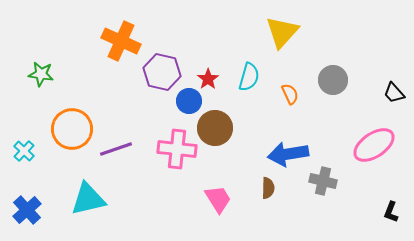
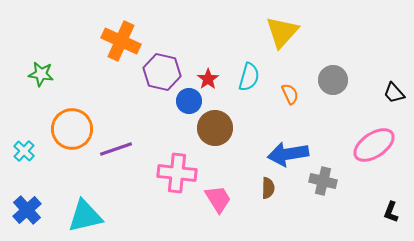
pink cross: moved 24 px down
cyan triangle: moved 3 px left, 17 px down
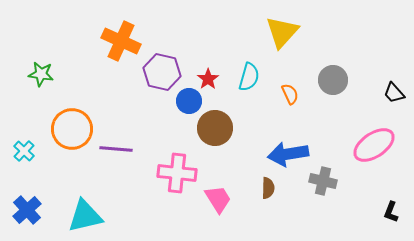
purple line: rotated 24 degrees clockwise
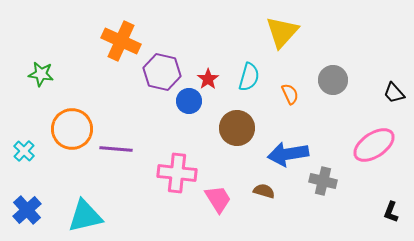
brown circle: moved 22 px right
brown semicircle: moved 4 px left, 3 px down; rotated 75 degrees counterclockwise
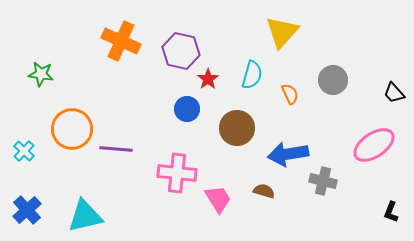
purple hexagon: moved 19 px right, 21 px up
cyan semicircle: moved 3 px right, 2 px up
blue circle: moved 2 px left, 8 px down
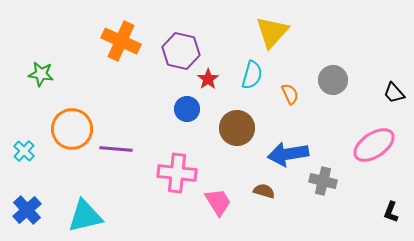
yellow triangle: moved 10 px left
pink trapezoid: moved 3 px down
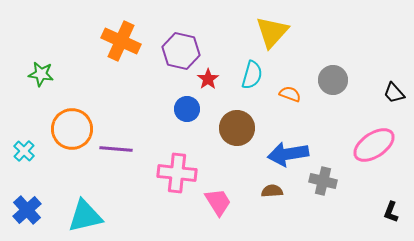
orange semicircle: rotated 45 degrees counterclockwise
brown semicircle: moved 8 px right; rotated 20 degrees counterclockwise
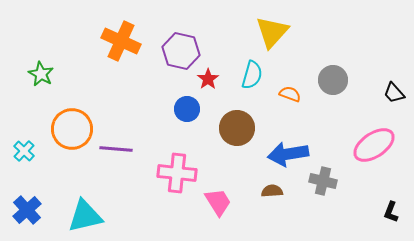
green star: rotated 20 degrees clockwise
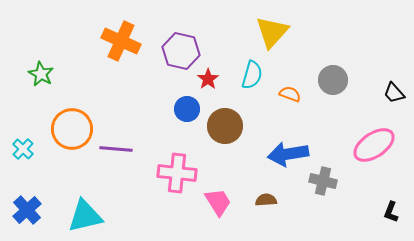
brown circle: moved 12 px left, 2 px up
cyan cross: moved 1 px left, 2 px up
brown semicircle: moved 6 px left, 9 px down
